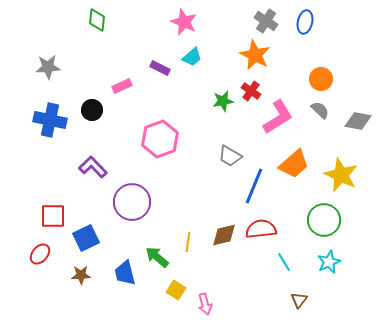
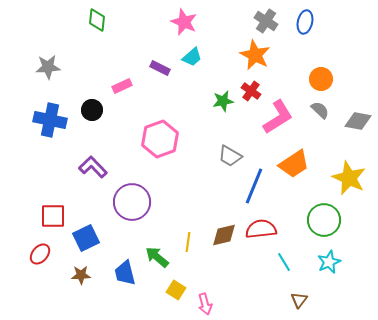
orange trapezoid: rotated 8 degrees clockwise
yellow star: moved 8 px right, 3 px down
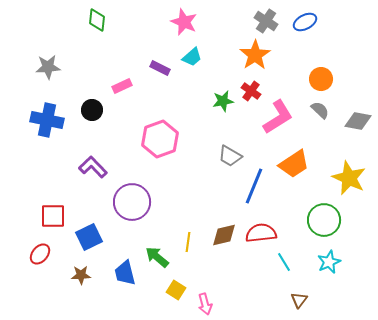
blue ellipse: rotated 50 degrees clockwise
orange star: rotated 12 degrees clockwise
blue cross: moved 3 px left
red semicircle: moved 4 px down
blue square: moved 3 px right, 1 px up
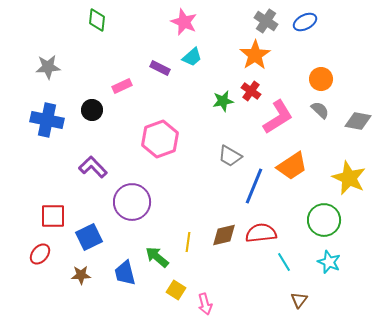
orange trapezoid: moved 2 px left, 2 px down
cyan star: rotated 25 degrees counterclockwise
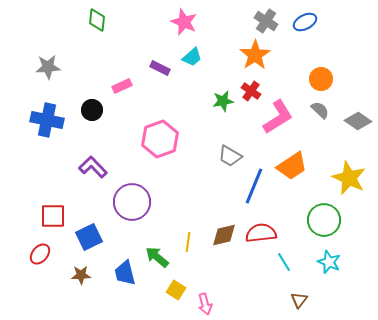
gray diamond: rotated 24 degrees clockwise
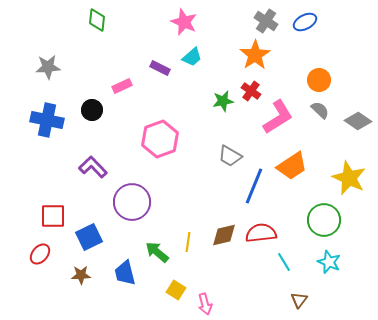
orange circle: moved 2 px left, 1 px down
green arrow: moved 5 px up
